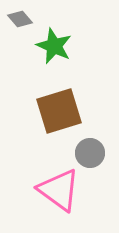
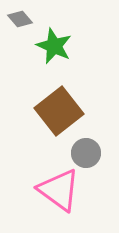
brown square: rotated 21 degrees counterclockwise
gray circle: moved 4 px left
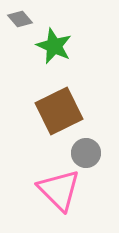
brown square: rotated 12 degrees clockwise
pink triangle: rotated 9 degrees clockwise
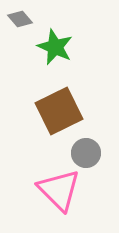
green star: moved 1 px right, 1 px down
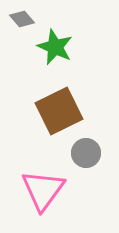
gray diamond: moved 2 px right
pink triangle: moved 16 px left; rotated 21 degrees clockwise
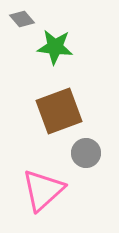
green star: rotated 18 degrees counterclockwise
brown square: rotated 6 degrees clockwise
pink triangle: rotated 12 degrees clockwise
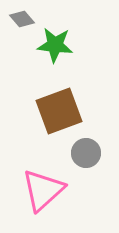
green star: moved 2 px up
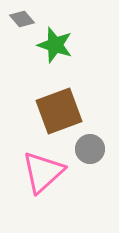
green star: rotated 12 degrees clockwise
gray circle: moved 4 px right, 4 px up
pink triangle: moved 18 px up
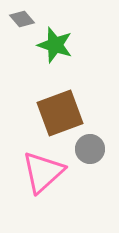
brown square: moved 1 px right, 2 px down
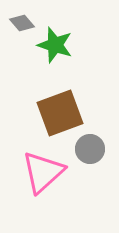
gray diamond: moved 4 px down
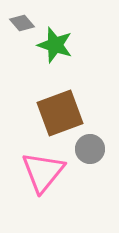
pink triangle: rotated 9 degrees counterclockwise
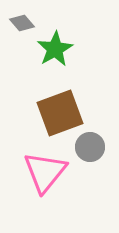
green star: moved 4 px down; rotated 24 degrees clockwise
gray circle: moved 2 px up
pink triangle: moved 2 px right
